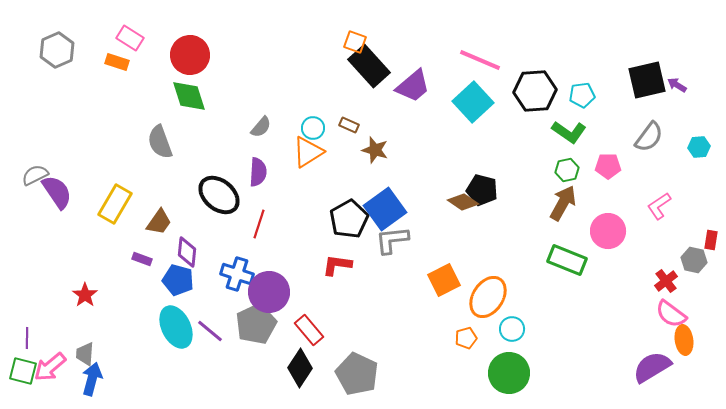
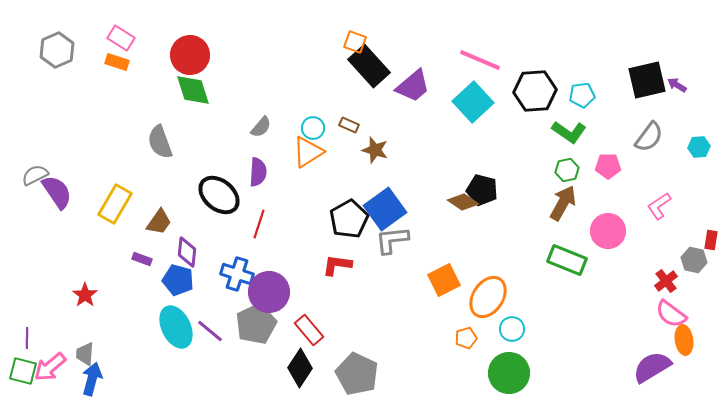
pink rectangle at (130, 38): moved 9 px left
green diamond at (189, 96): moved 4 px right, 6 px up
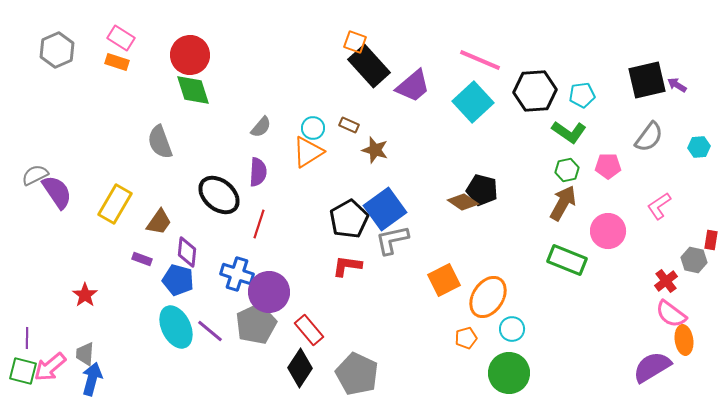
gray L-shape at (392, 240): rotated 6 degrees counterclockwise
red L-shape at (337, 265): moved 10 px right, 1 px down
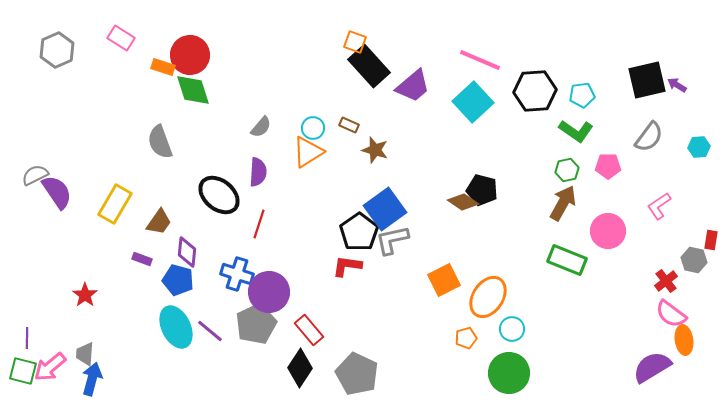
orange rectangle at (117, 62): moved 46 px right, 5 px down
green L-shape at (569, 132): moved 7 px right, 1 px up
black pentagon at (349, 219): moved 10 px right, 13 px down; rotated 6 degrees counterclockwise
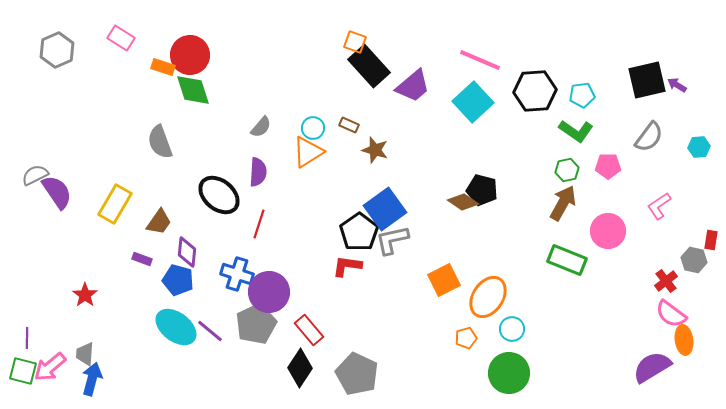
cyan ellipse at (176, 327): rotated 27 degrees counterclockwise
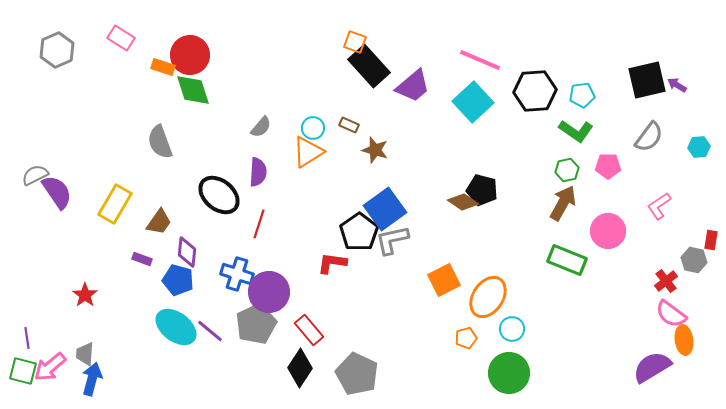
red L-shape at (347, 266): moved 15 px left, 3 px up
purple line at (27, 338): rotated 10 degrees counterclockwise
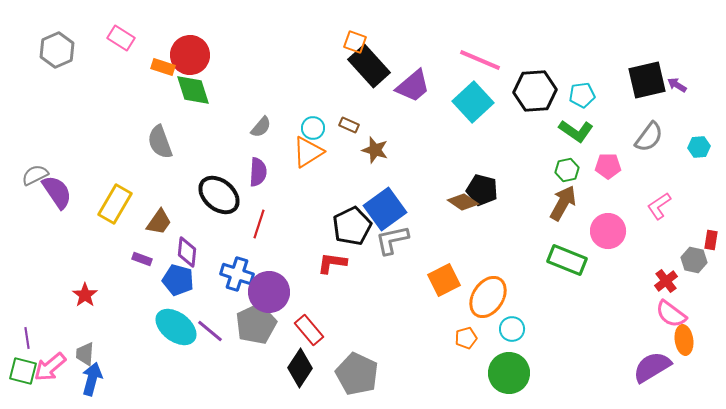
black pentagon at (359, 232): moved 7 px left, 6 px up; rotated 9 degrees clockwise
